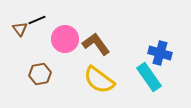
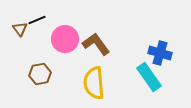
yellow semicircle: moved 5 px left, 3 px down; rotated 48 degrees clockwise
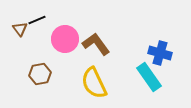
yellow semicircle: rotated 20 degrees counterclockwise
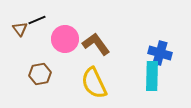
cyan rectangle: moved 3 px right, 1 px up; rotated 36 degrees clockwise
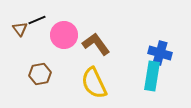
pink circle: moved 1 px left, 4 px up
cyan rectangle: rotated 8 degrees clockwise
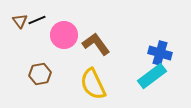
brown triangle: moved 8 px up
cyan rectangle: rotated 44 degrees clockwise
yellow semicircle: moved 1 px left, 1 px down
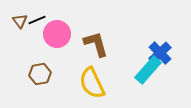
pink circle: moved 7 px left, 1 px up
brown L-shape: rotated 20 degrees clockwise
blue cross: rotated 30 degrees clockwise
cyan rectangle: moved 4 px left, 6 px up; rotated 12 degrees counterclockwise
yellow semicircle: moved 1 px left, 1 px up
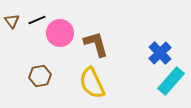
brown triangle: moved 8 px left
pink circle: moved 3 px right, 1 px up
cyan rectangle: moved 23 px right, 11 px down
brown hexagon: moved 2 px down
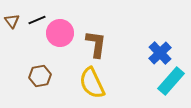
brown L-shape: rotated 24 degrees clockwise
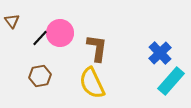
black line: moved 3 px right, 18 px down; rotated 24 degrees counterclockwise
brown L-shape: moved 1 px right, 4 px down
